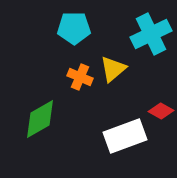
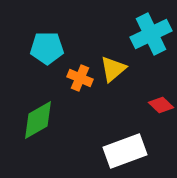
cyan pentagon: moved 27 px left, 20 px down
orange cross: moved 1 px down
red diamond: moved 6 px up; rotated 15 degrees clockwise
green diamond: moved 2 px left, 1 px down
white rectangle: moved 15 px down
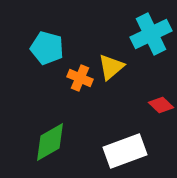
cyan pentagon: rotated 16 degrees clockwise
yellow triangle: moved 2 px left, 2 px up
green diamond: moved 12 px right, 22 px down
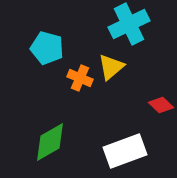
cyan cross: moved 22 px left, 10 px up
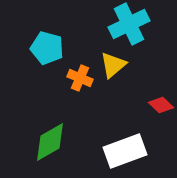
yellow triangle: moved 2 px right, 2 px up
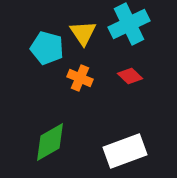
yellow triangle: moved 30 px left, 32 px up; rotated 24 degrees counterclockwise
red diamond: moved 31 px left, 29 px up
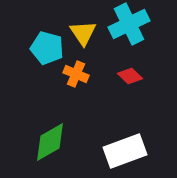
orange cross: moved 4 px left, 4 px up
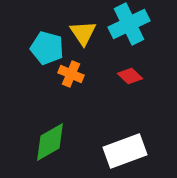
orange cross: moved 5 px left
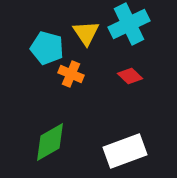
yellow triangle: moved 3 px right
